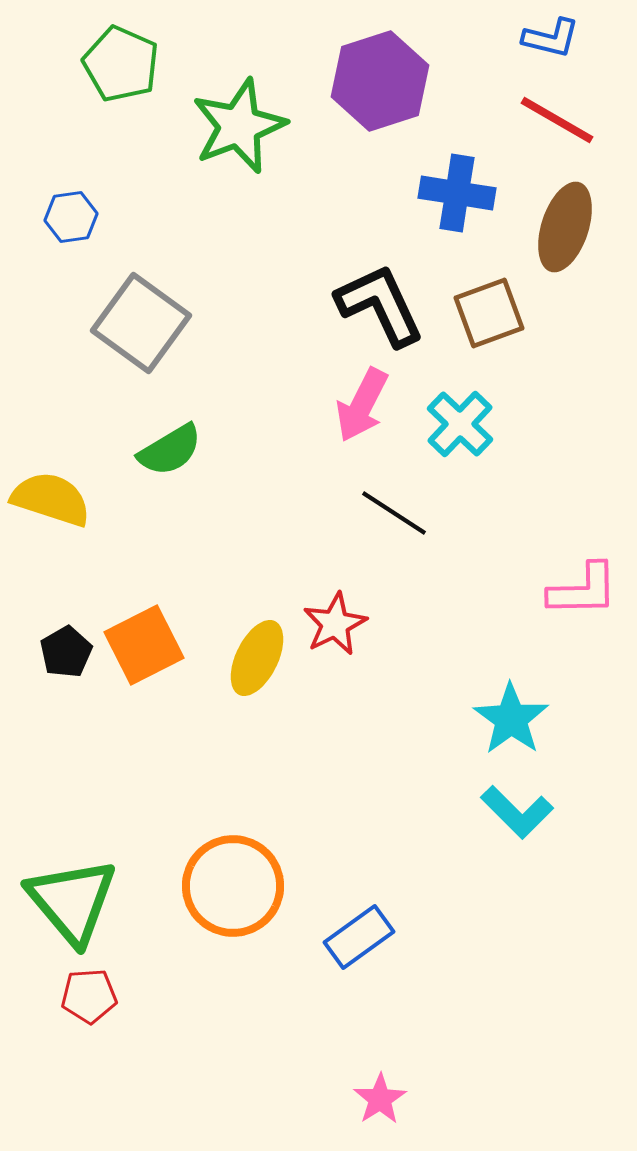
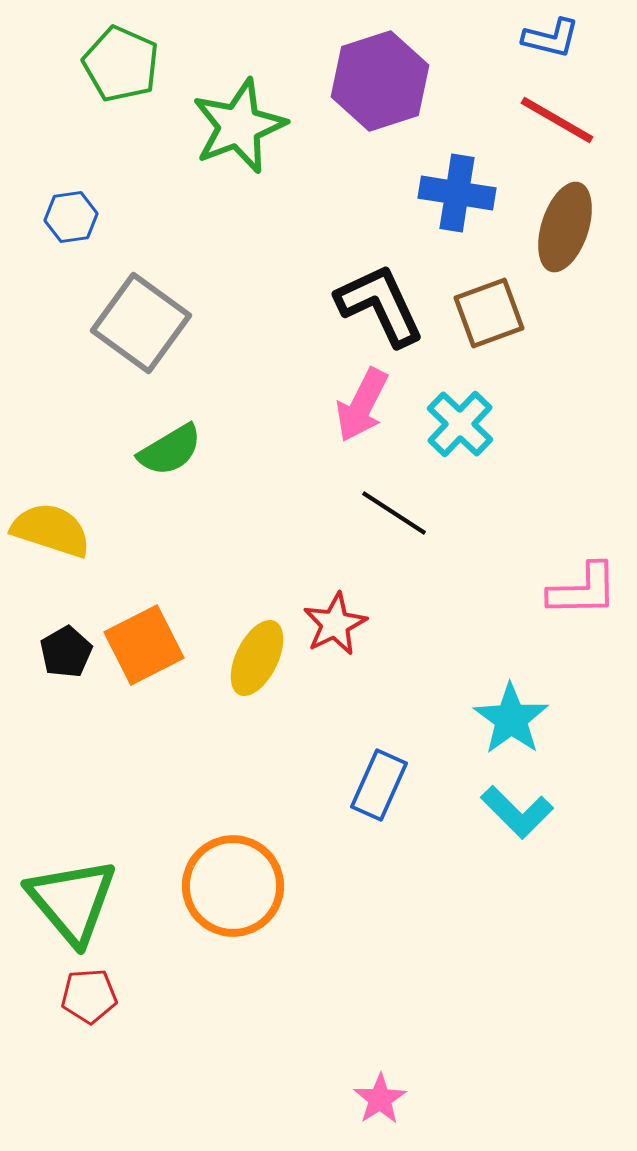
yellow semicircle: moved 31 px down
blue rectangle: moved 20 px right, 152 px up; rotated 30 degrees counterclockwise
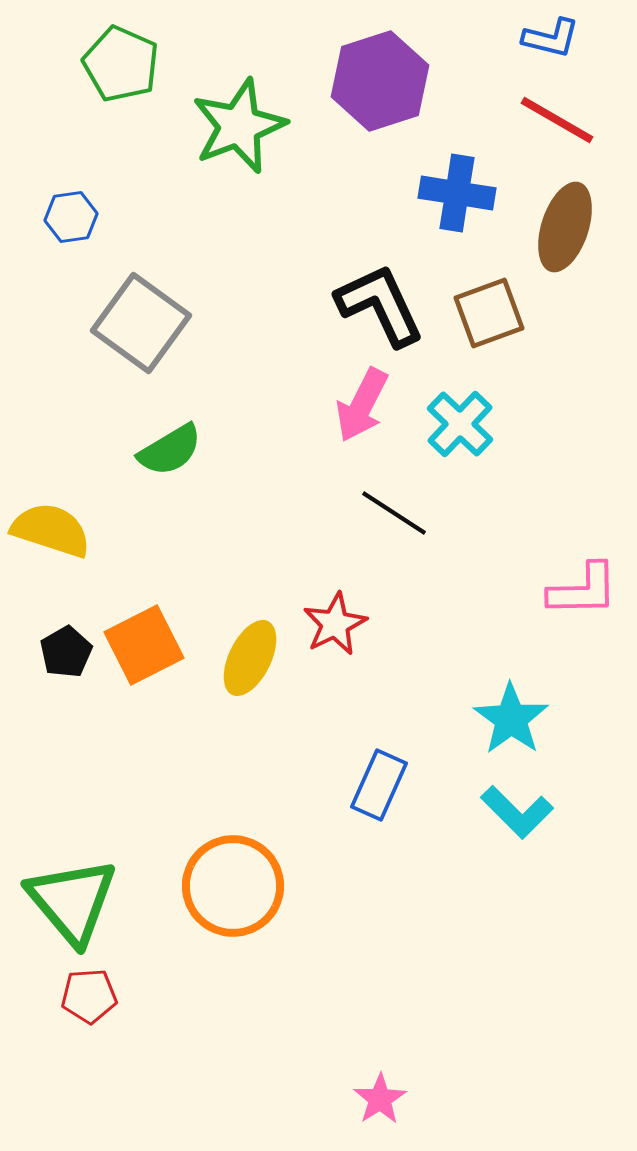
yellow ellipse: moved 7 px left
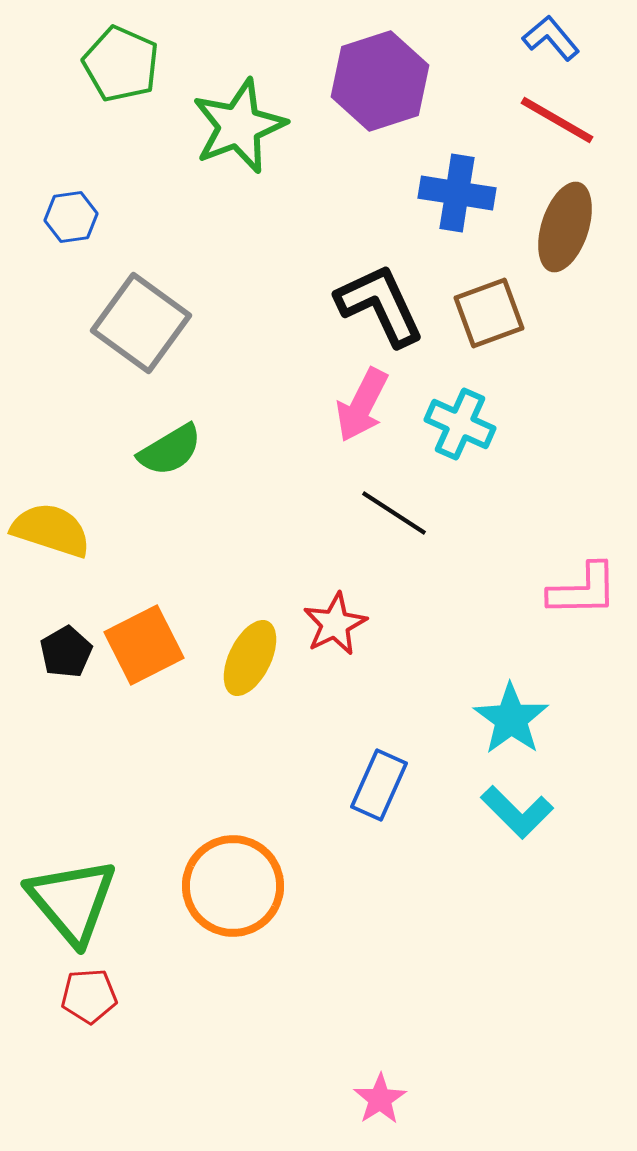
blue L-shape: rotated 144 degrees counterclockwise
cyan cross: rotated 20 degrees counterclockwise
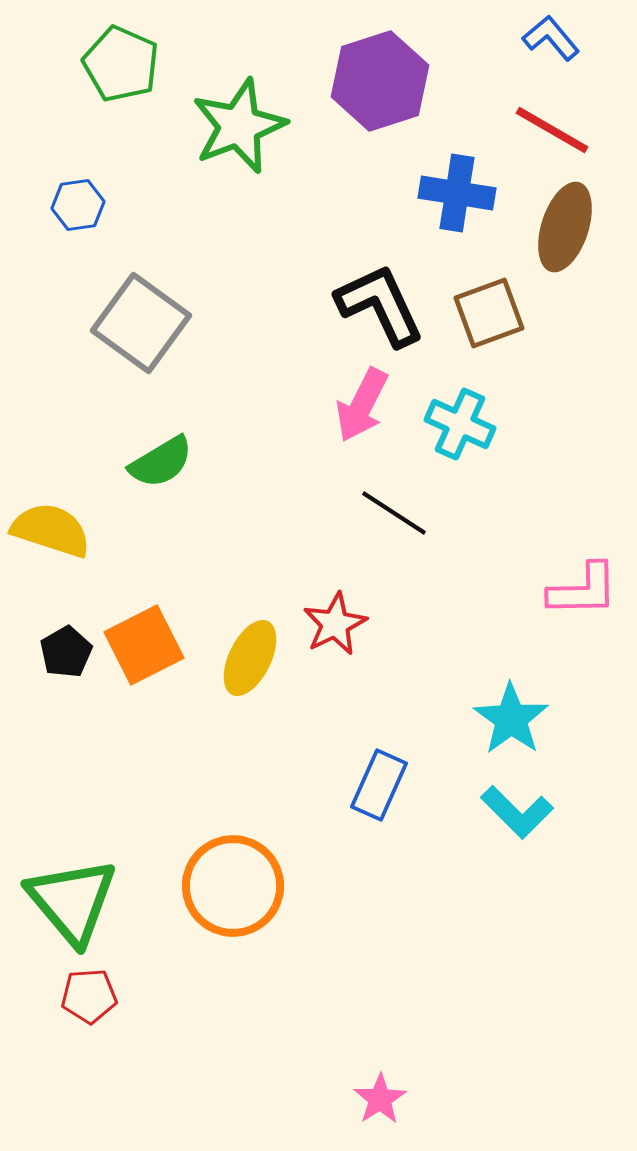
red line: moved 5 px left, 10 px down
blue hexagon: moved 7 px right, 12 px up
green semicircle: moved 9 px left, 12 px down
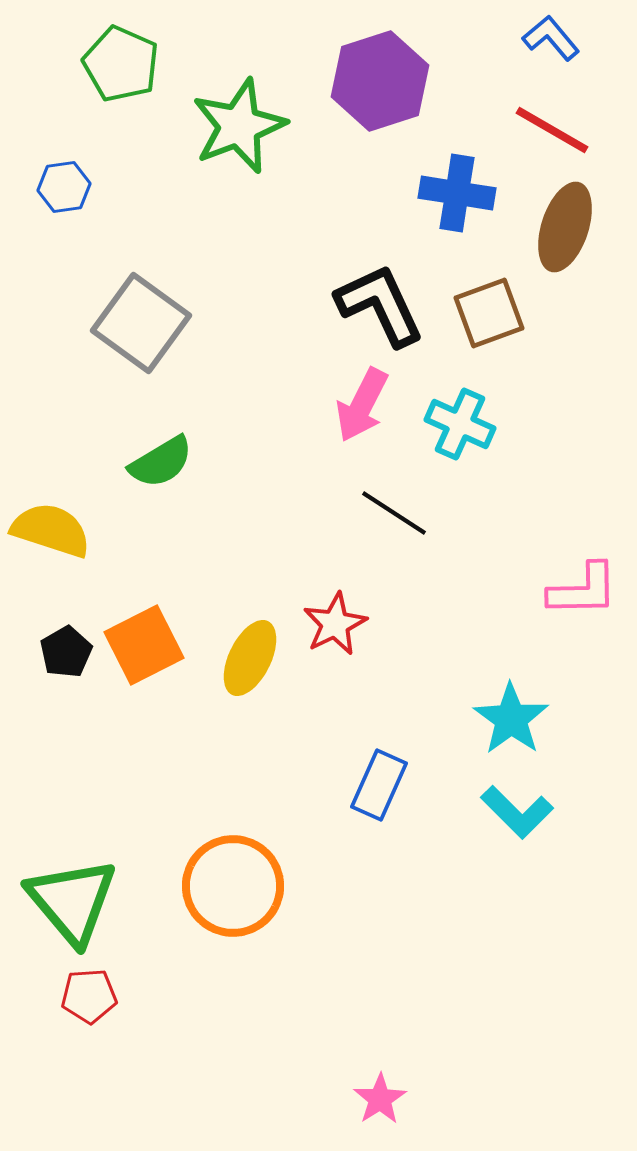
blue hexagon: moved 14 px left, 18 px up
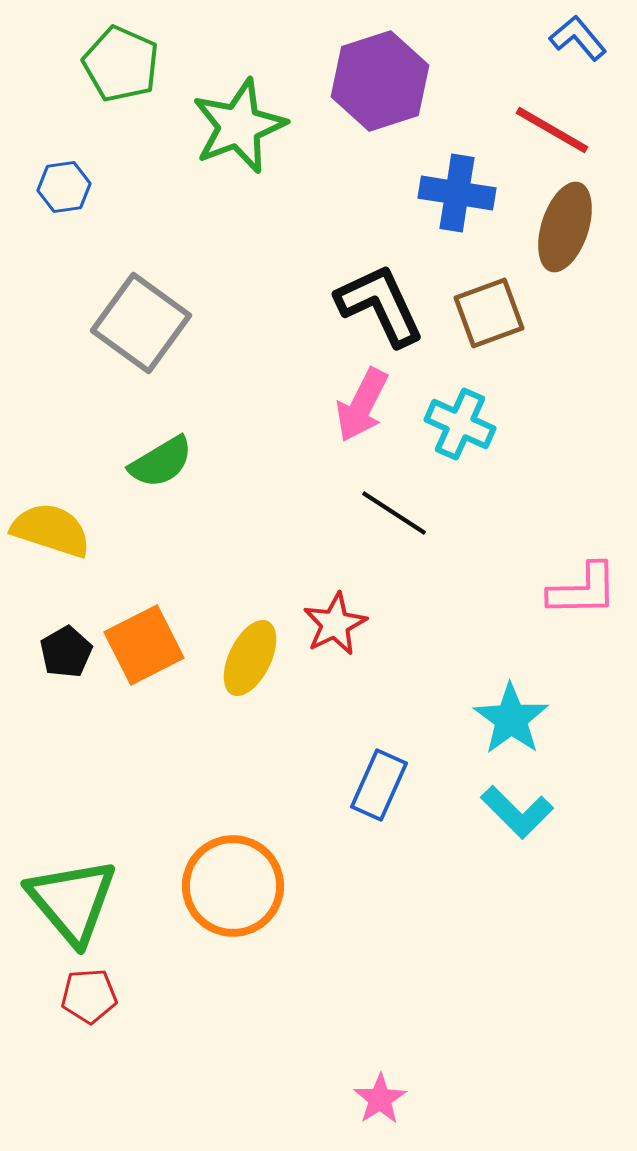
blue L-shape: moved 27 px right
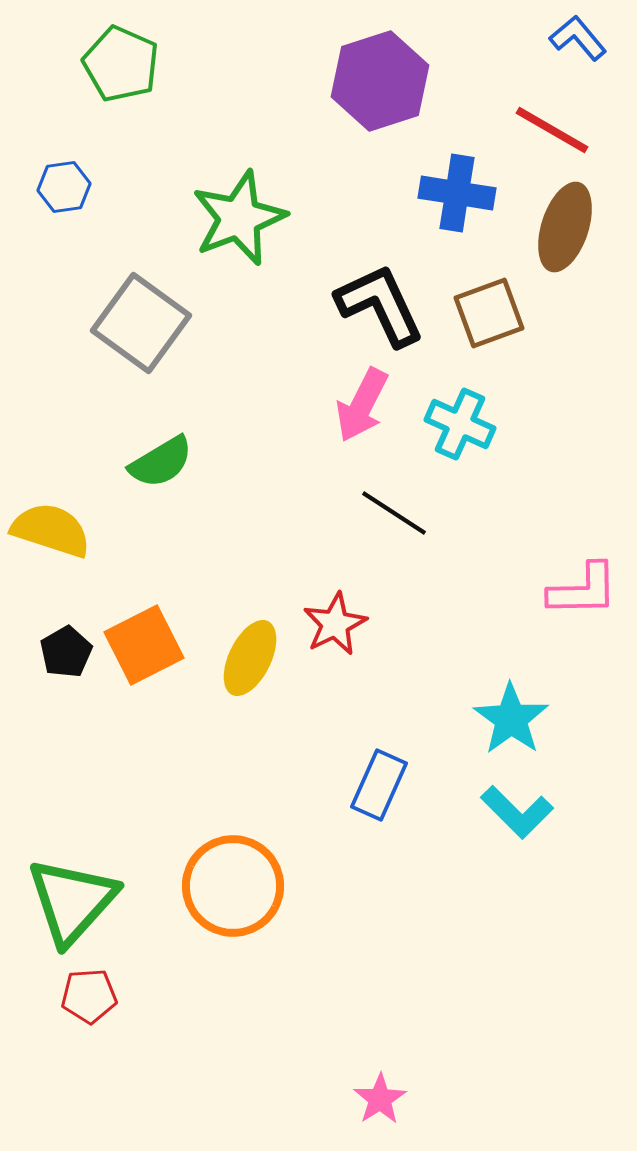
green star: moved 92 px down
green triangle: rotated 22 degrees clockwise
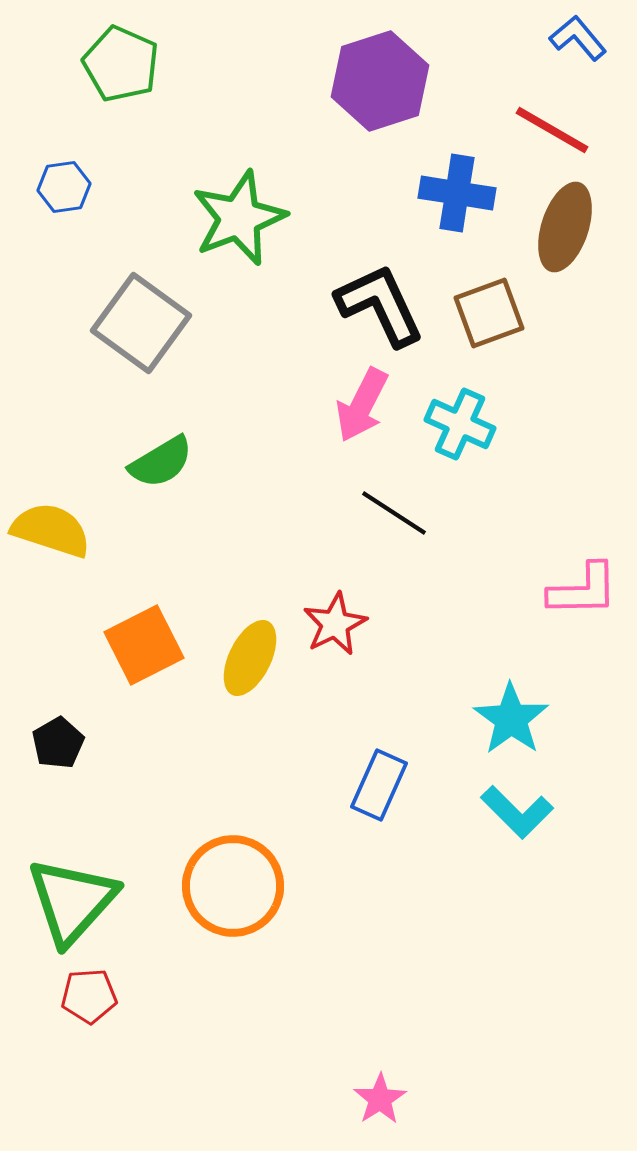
black pentagon: moved 8 px left, 91 px down
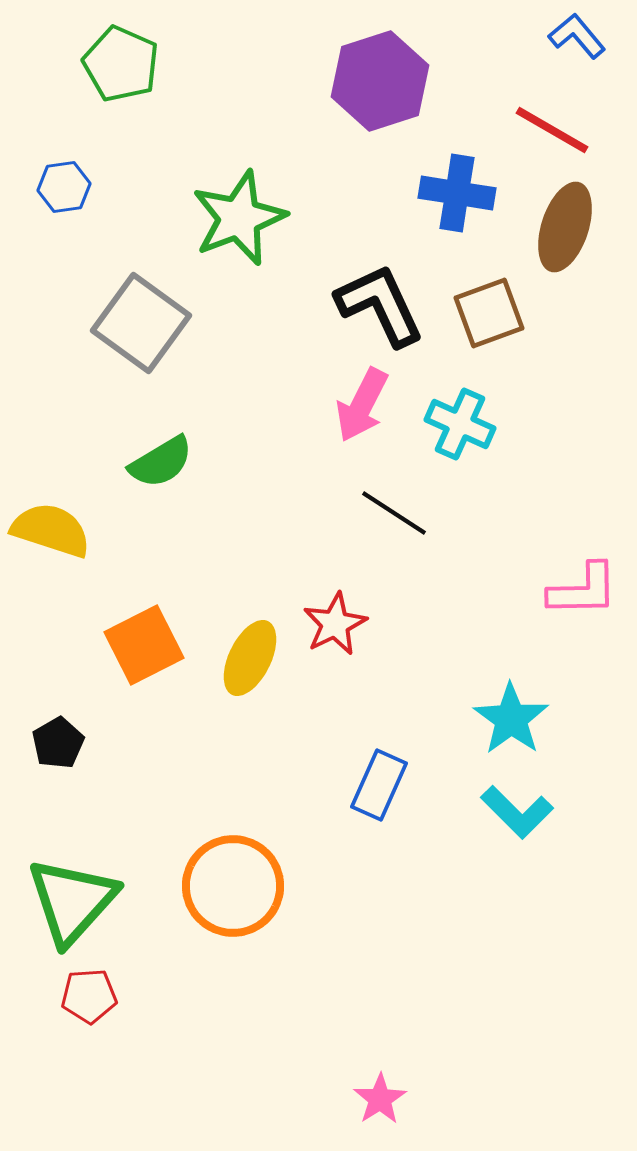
blue L-shape: moved 1 px left, 2 px up
